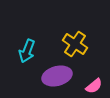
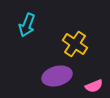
cyan arrow: moved 26 px up
pink semicircle: rotated 18 degrees clockwise
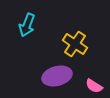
pink semicircle: rotated 54 degrees clockwise
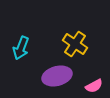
cyan arrow: moved 6 px left, 23 px down
pink semicircle: rotated 60 degrees counterclockwise
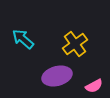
yellow cross: rotated 20 degrees clockwise
cyan arrow: moved 2 px right, 9 px up; rotated 110 degrees clockwise
